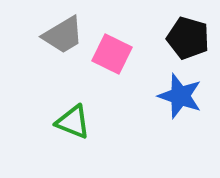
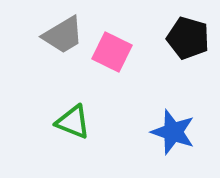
pink square: moved 2 px up
blue star: moved 7 px left, 36 px down
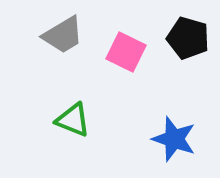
pink square: moved 14 px right
green triangle: moved 2 px up
blue star: moved 1 px right, 7 px down
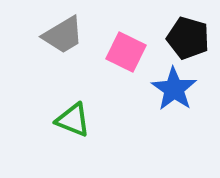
blue star: moved 50 px up; rotated 15 degrees clockwise
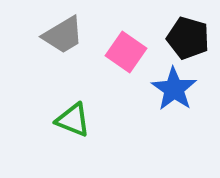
pink square: rotated 9 degrees clockwise
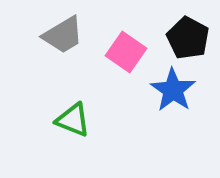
black pentagon: rotated 12 degrees clockwise
blue star: moved 1 px left, 1 px down
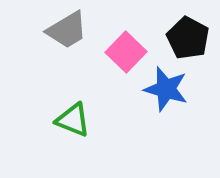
gray trapezoid: moved 4 px right, 5 px up
pink square: rotated 9 degrees clockwise
blue star: moved 7 px left, 1 px up; rotated 18 degrees counterclockwise
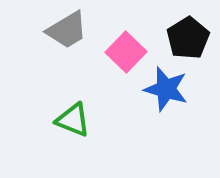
black pentagon: rotated 12 degrees clockwise
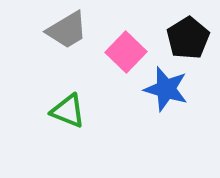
green triangle: moved 5 px left, 9 px up
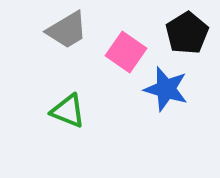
black pentagon: moved 1 px left, 5 px up
pink square: rotated 9 degrees counterclockwise
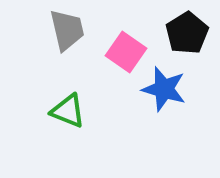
gray trapezoid: rotated 72 degrees counterclockwise
blue star: moved 2 px left
